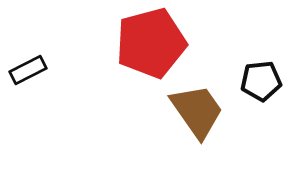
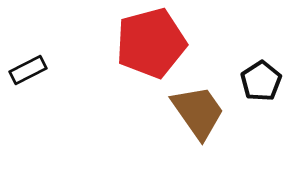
black pentagon: rotated 27 degrees counterclockwise
brown trapezoid: moved 1 px right, 1 px down
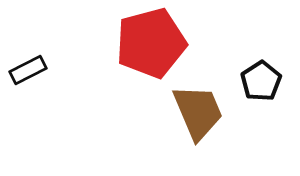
brown trapezoid: rotated 12 degrees clockwise
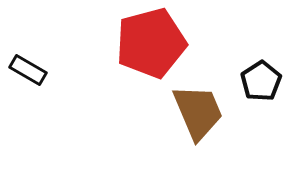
black rectangle: rotated 57 degrees clockwise
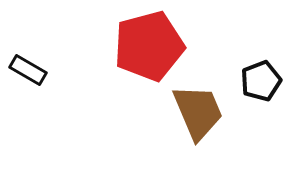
red pentagon: moved 2 px left, 3 px down
black pentagon: rotated 12 degrees clockwise
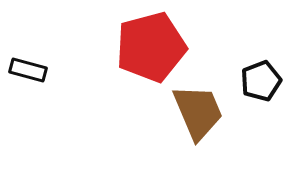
red pentagon: moved 2 px right, 1 px down
black rectangle: rotated 15 degrees counterclockwise
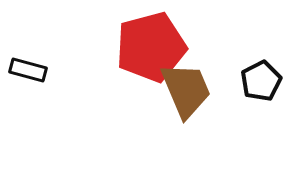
black pentagon: rotated 6 degrees counterclockwise
brown trapezoid: moved 12 px left, 22 px up
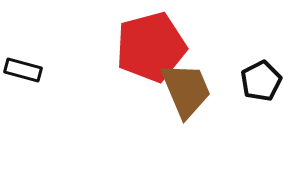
black rectangle: moved 5 px left
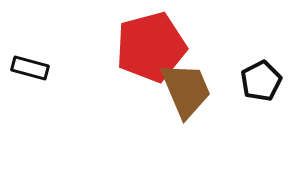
black rectangle: moved 7 px right, 2 px up
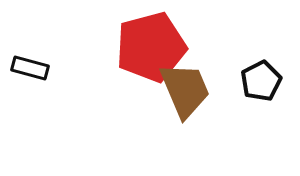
brown trapezoid: moved 1 px left
